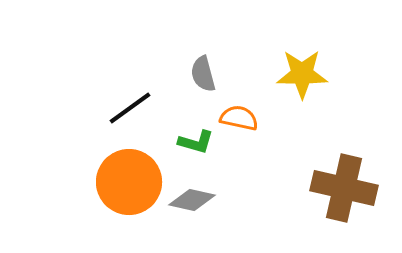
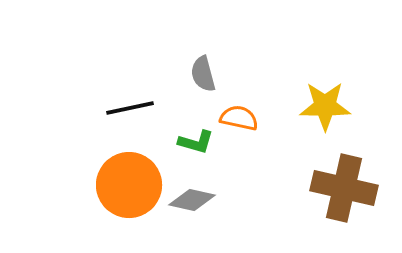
yellow star: moved 23 px right, 32 px down
black line: rotated 24 degrees clockwise
orange circle: moved 3 px down
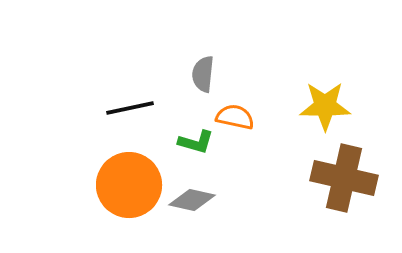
gray semicircle: rotated 21 degrees clockwise
orange semicircle: moved 4 px left, 1 px up
brown cross: moved 10 px up
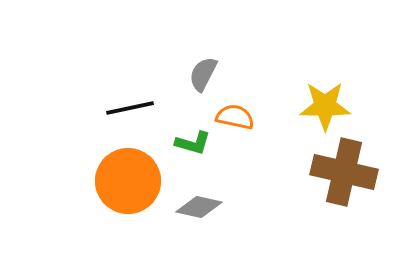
gray semicircle: rotated 21 degrees clockwise
green L-shape: moved 3 px left, 1 px down
brown cross: moved 6 px up
orange circle: moved 1 px left, 4 px up
gray diamond: moved 7 px right, 7 px down
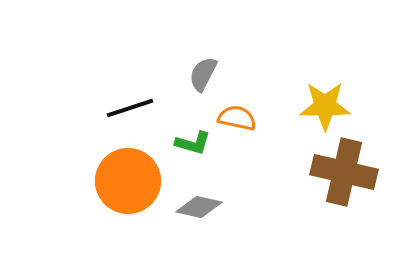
black line: rotated 6 degrees counterclockwise
orange semicircle: moved 2 px right, 1 px down
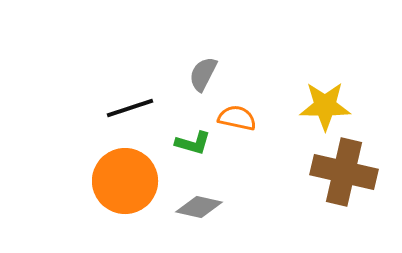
orange circle: moved 3 px left
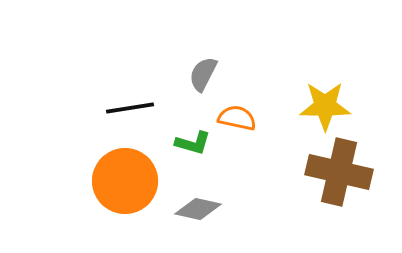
black line: rotated 9 degrees clockwise
brown cross: moved 5 px left
gray diamond: moved 1 px left, 2 px down
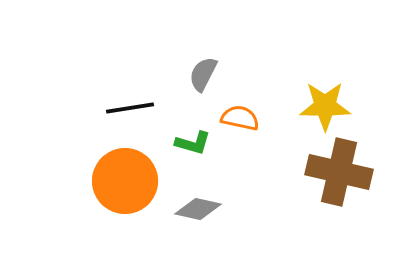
orange semicircle: moved 3 px right
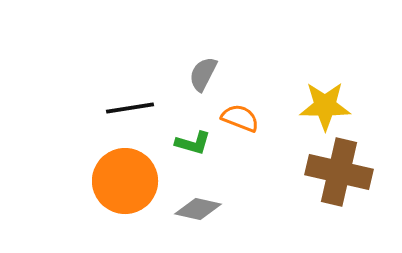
orange semicircle: rotated 9 degrees clockwise
